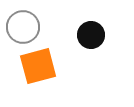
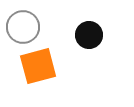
black circle: moved 2 px left
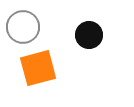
orange square: moved 2 px down
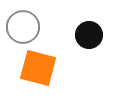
orange square: rotated 30 degrees clockwise
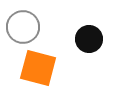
black circle: moved 4 px down
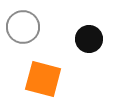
orange square: moved 5 px right, 11 px down
